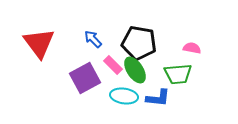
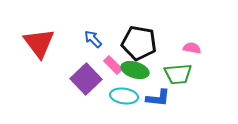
green ellipse: rotated 40 degrees counterclockwise
purple square: moved 1 px right, 1 px down; rotated 16 degrees counterclockwise
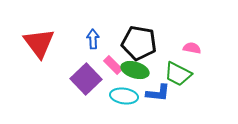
blue arrow: rotated 42 degrees clockwise
green trapezoid: rotated 32 degrees clockwise
blue L-shape: moved 5 px up
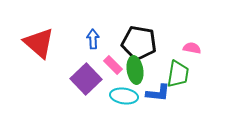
red triangle: rotated 12 degrees counterclockwise
green ellipse: rotated 64 degrees clockwise
green trapezoid: rotated 108 degrees counterclockwise
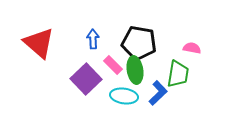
blue L-shape: rotated 50 degrees counterclockwise
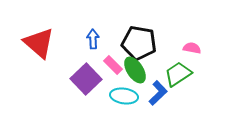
green ellipse: rotated 24 degrees counterclockwise
green trapezoid: rotated 132 degrees counterclockwise
